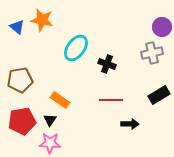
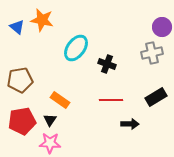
black rectangle: moved 3 px left, 2 px down
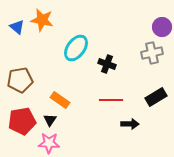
pink star: moved 1 px left
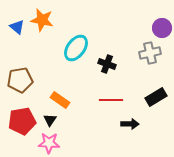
purple circle: moved 1 px down
gray cross: moved 2 px left
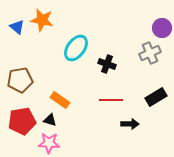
gray cross: rotated 10 degrees counterclockwise
black triangle: rotated 48 degrees counterclockwise
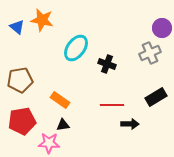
red line: moved 1 px right, 5 px down
black triangle: moved 13 px right, 5 px down; rotated 24 degrees counterclockwise
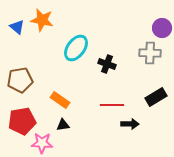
gray cross: rotated 25 degrees clockwise
pink star: moved 7 px left
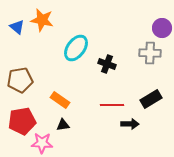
black rectangle: moved 5 px left, 2 px down
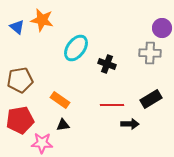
red pentagon: moved 2 px left, 1 px up
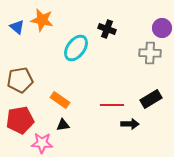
black cross: moved 35 px up
